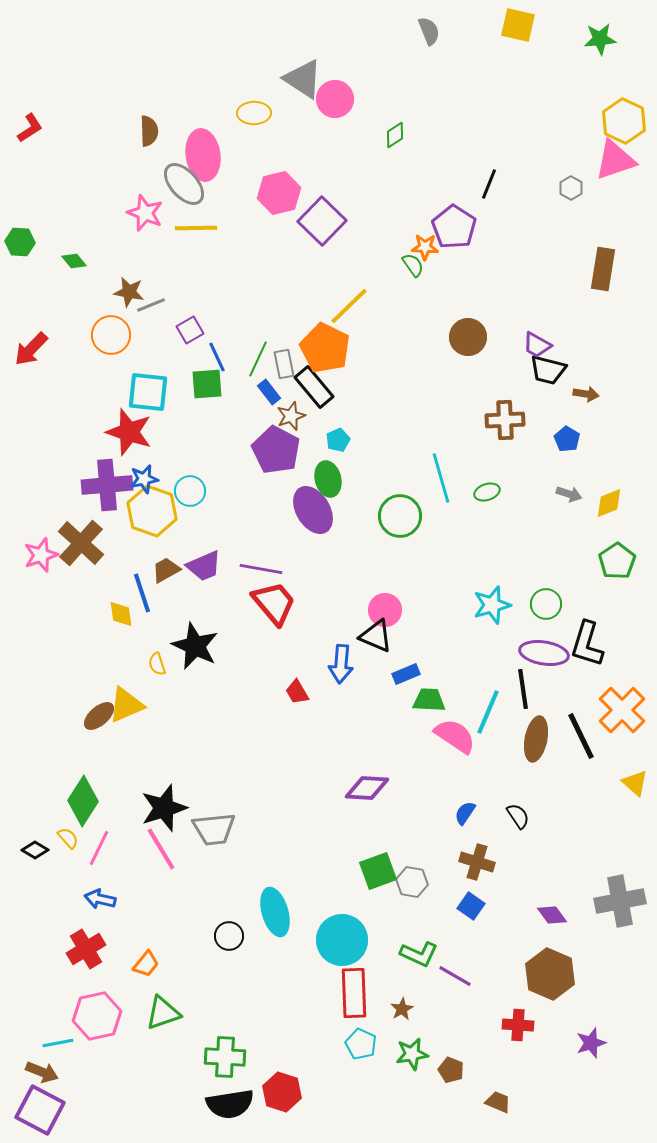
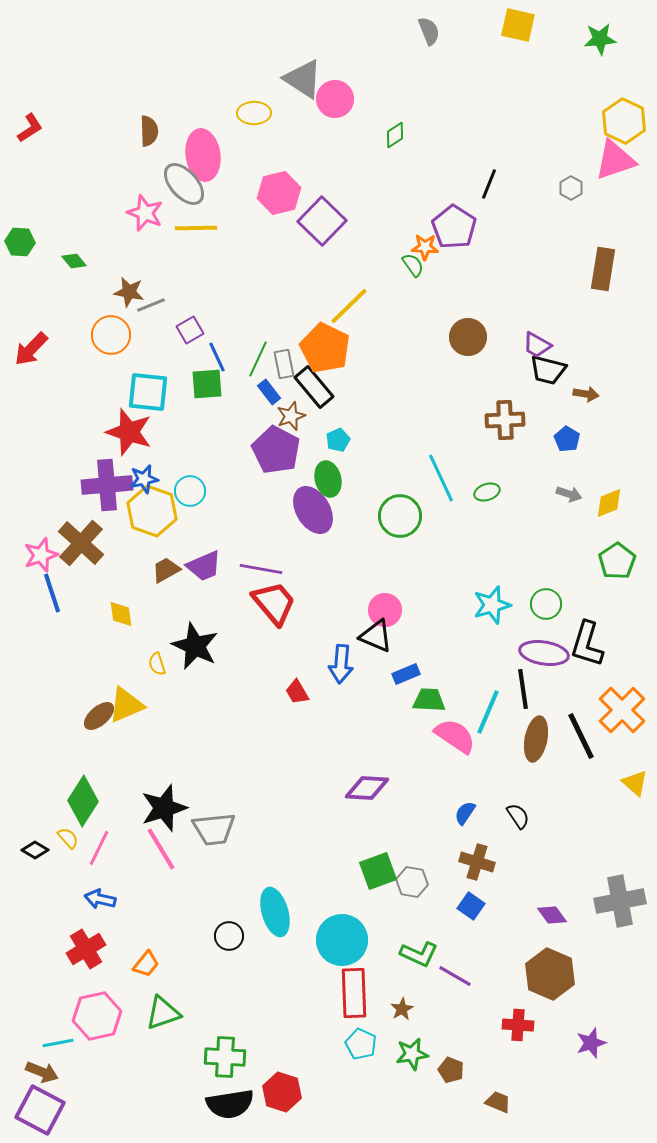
cyan line at (441, 478): rotated 9 degrees counterclockwise
blue line at (142, 593): moved 90 px left
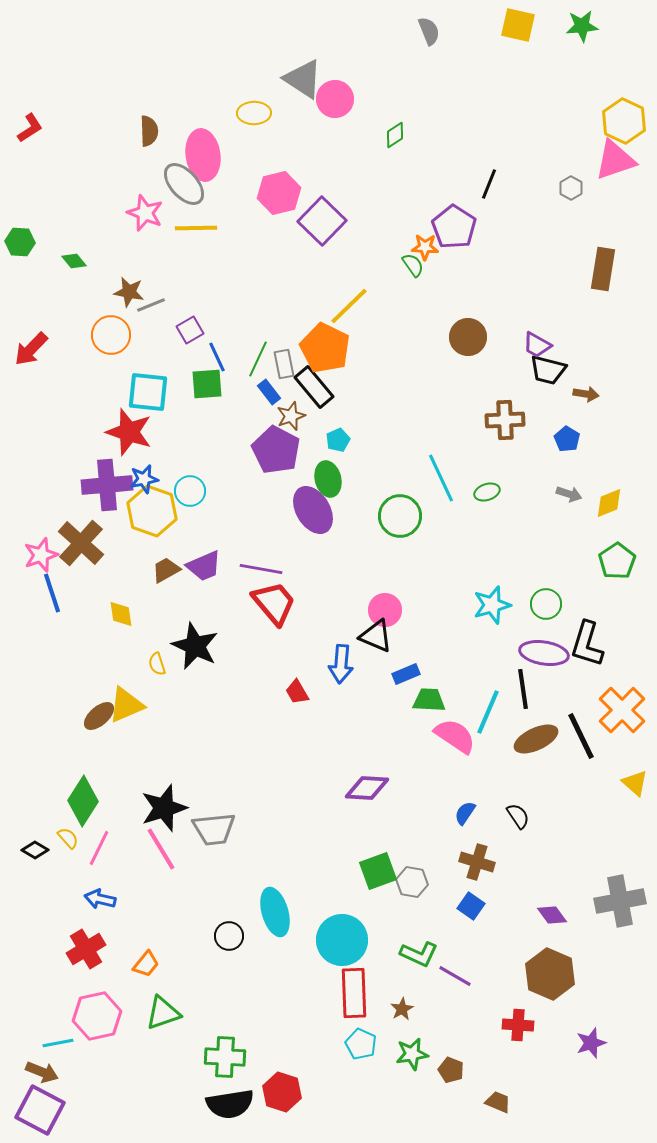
green star at (600, 39): moved 18 px left, 13 px up
brown ellipse at (536, 739): rotated 54 degrees clockwise
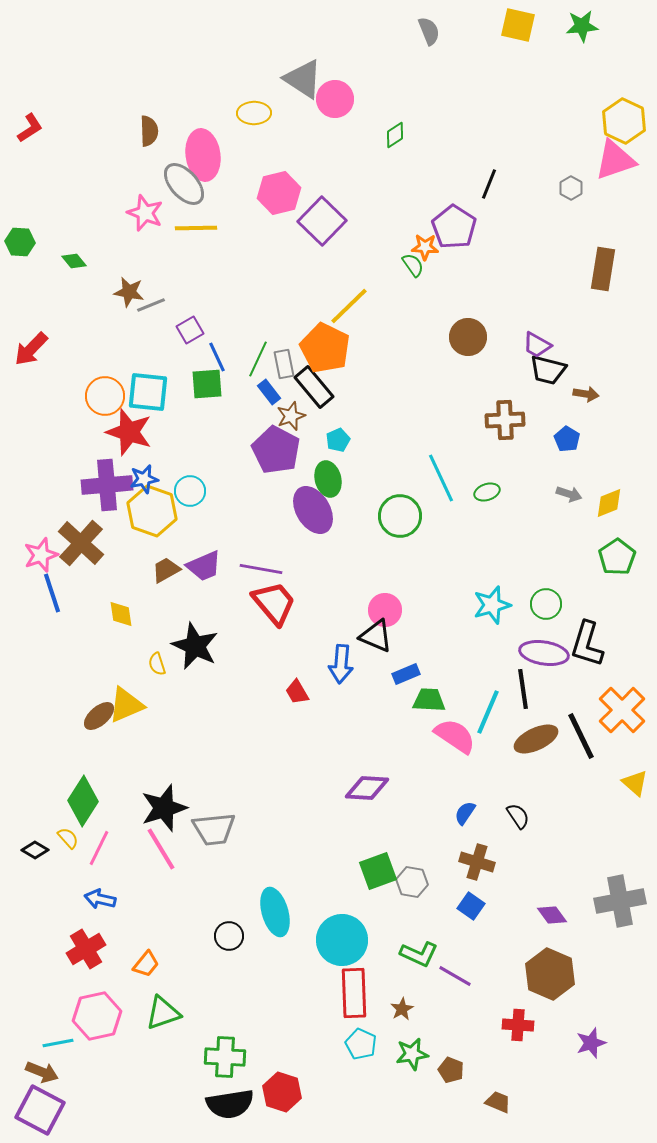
orange circle at (111, 335): moved 6 px left, 61 px down
green pentagon at (617, 561): moved 4 px up
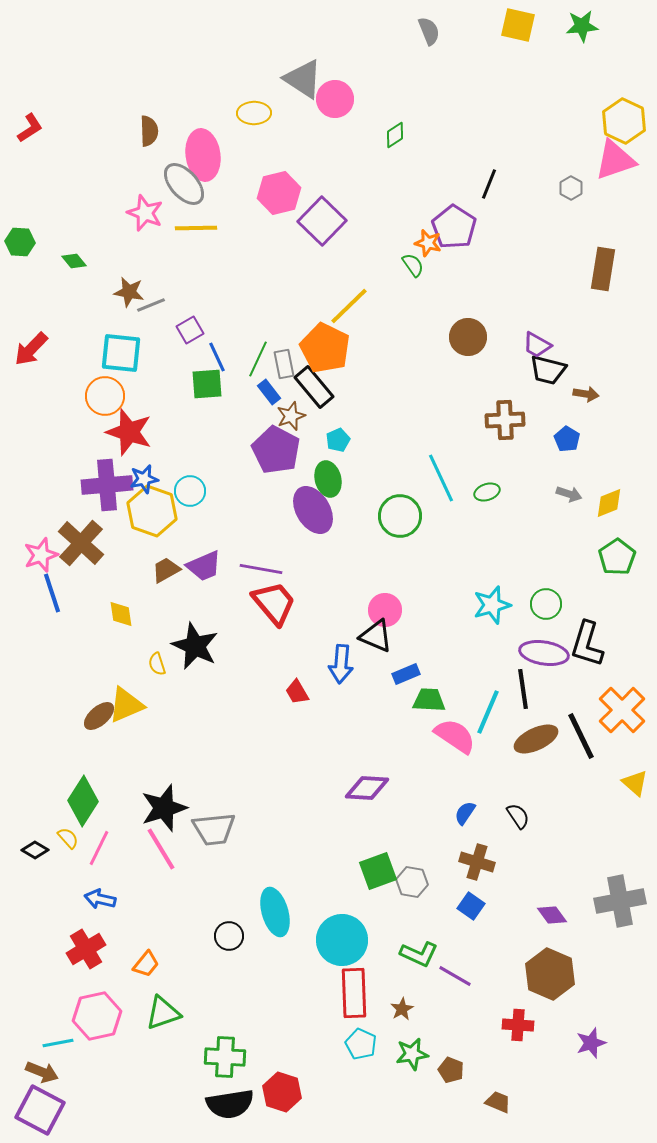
orange star at (425, 247): moved 3 px right, 4 px up; rotated 12 degrees clockwise
cyan square at (148, 392): moved 27 px left, 39 px up
